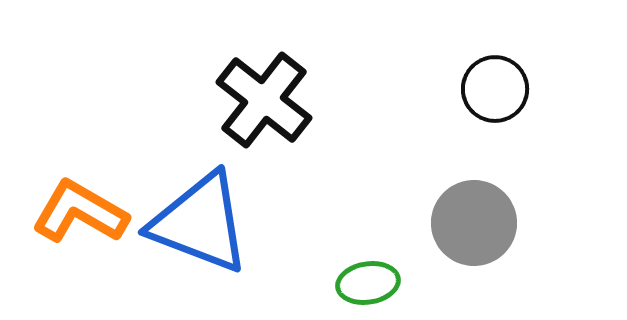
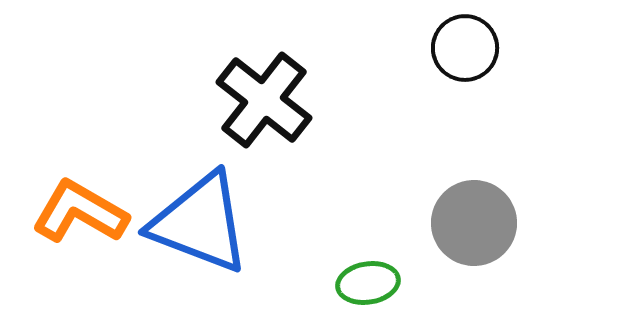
black circle: moved 30 px left, 41 px up
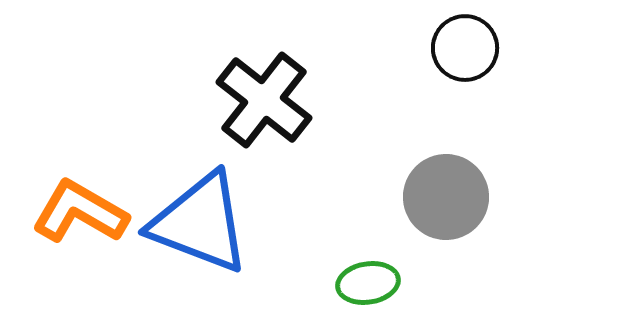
gray circle: moved 28 px left, 26 px up
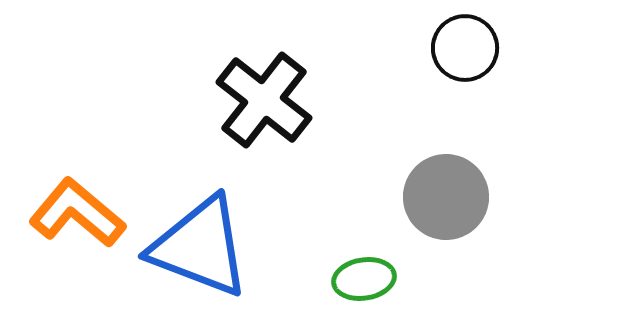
orange L-shape: moved 3 px left, 1 px down; rotated 10 degrees clockwise
blue triangle: moved 24 px down
green ellipse: moved 4 px left, 4 px up
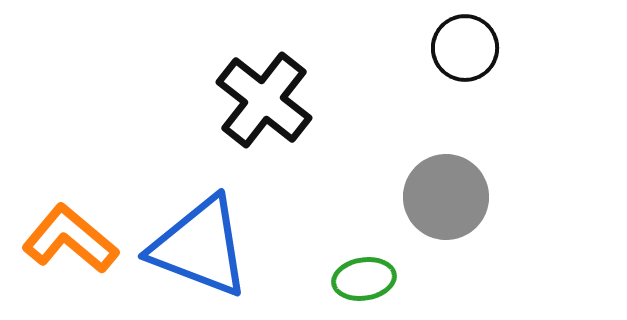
orange L-shape: moved 7 px left, 26 px down
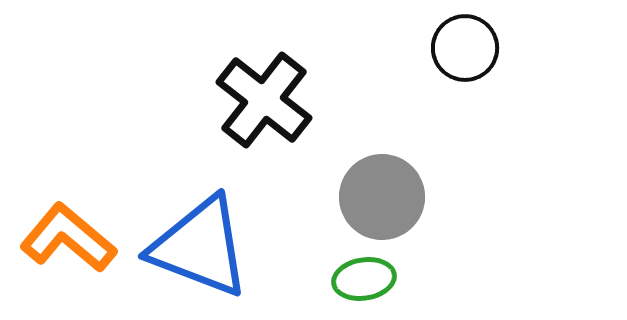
gray circle: moved 64 px left
orange L-shape: moved 2 px left, 1 px up
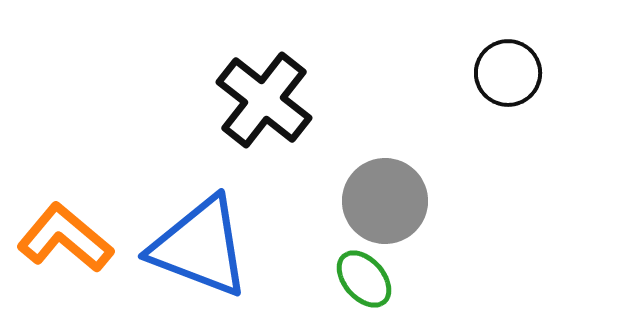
black circle: moved 43 px right, 25 px down
gray circle: moved 3 px right, 4 px down
orange L-shape: moved 3 px left
green ellipse: rotated 58 degrees clockwise
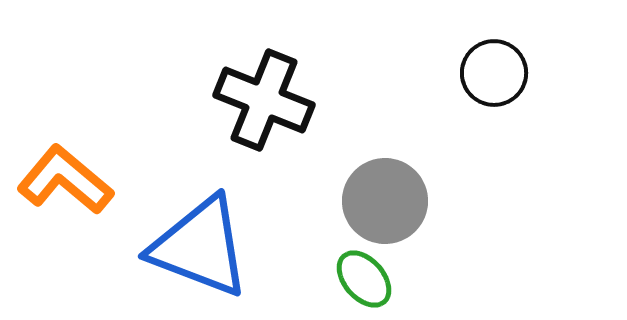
black circle: moved 14 px left
black cross: rotated 16 degrees counterclockwise
orange L-shape: moved 58 px up
